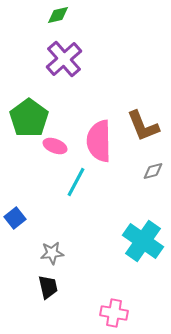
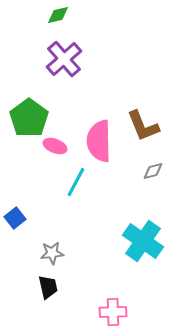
pink cross: moved 1 px left, 1 px up; rotated 12 degrees counterclockwise
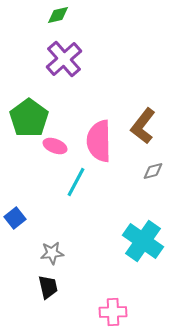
brown L-shape: rotated 60 degrees clockwise
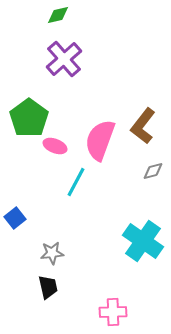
pink semicircle: moved 1 px right, 1 px up; rotated 21 degrees clockwise
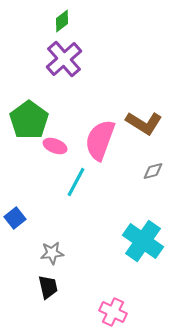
green diamond: moved 4 px right, 6 px down; rotated 25 degrees counterclockwise
green pentagon: moved 2 px down
brown L-shape: moved 1 px right, 3 px up; rotated 96 degrees counterclockwise
pink cross: rotated 28 degrees clockwise
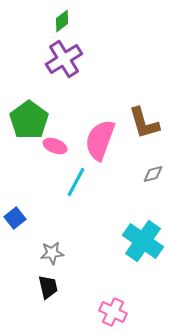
purple cross: rotated 9 degrees clockwise
brown L-shape: rotated 42 degrees clockwise
gray diamond: moved 3 px down
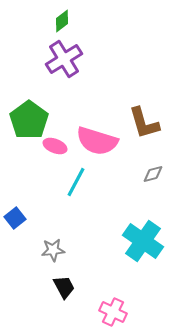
pink semicircle: moved 3 px left, 1 px down; rotated 93 degrees counterclockwise
gray star: moved 1 px right, 3 px up
black trapezoid: moved 16 px right; rotated 15 degrees counterclockwise
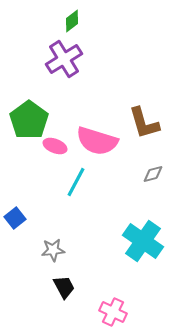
green diamond: moved 10 px right
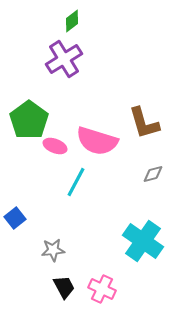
pink cross: moved 11 px left, 23 px up
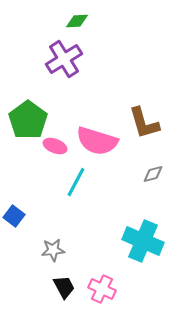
green diamond: moved 5 px right; rotated 35 degrees clockwise
green pentagon: moved 1 px left
blue square: moved 1 px left, 2 px up; rotated 15 degrees counterclockwise
cyan cross: rotated 12 degrees counterclockwise
